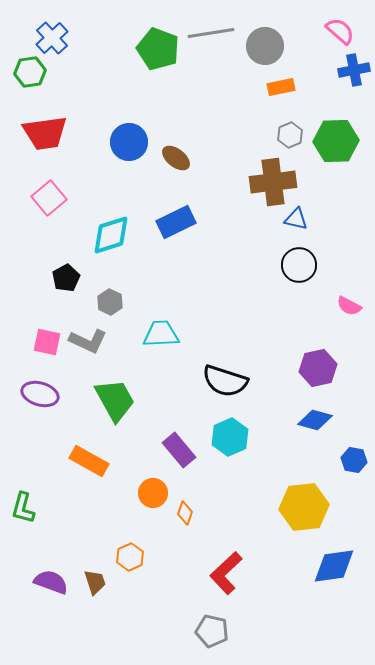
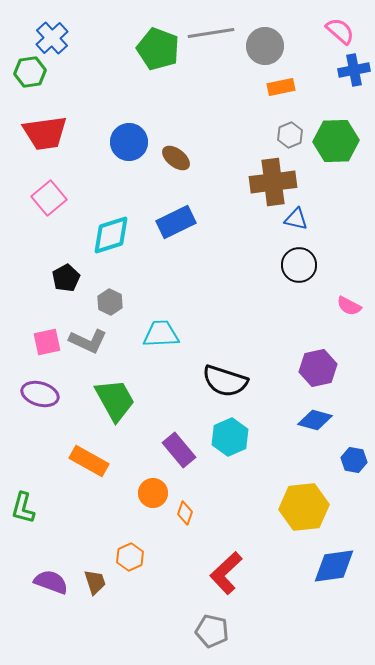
pink square at (47, 342): rotated 24 degrees counterclockwise
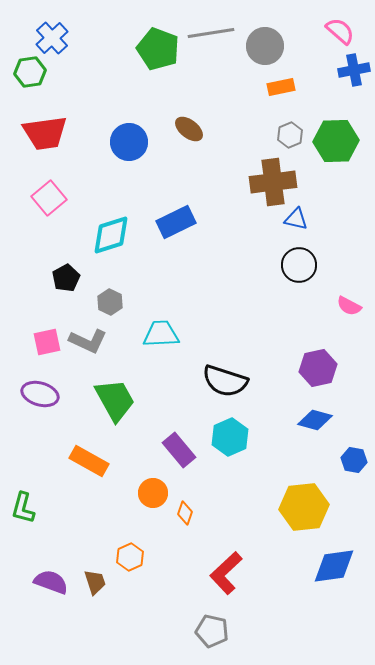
brown ellipse at (176, 158): moved 13 px right, 29 px up
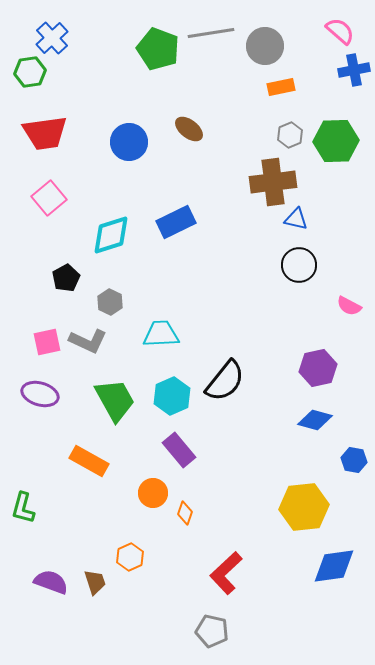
black semicircle at (225, 381): rotated 69 degrees counterclockwise
cyan hexagon at (230, 437): moved 58 px left, 41 px up
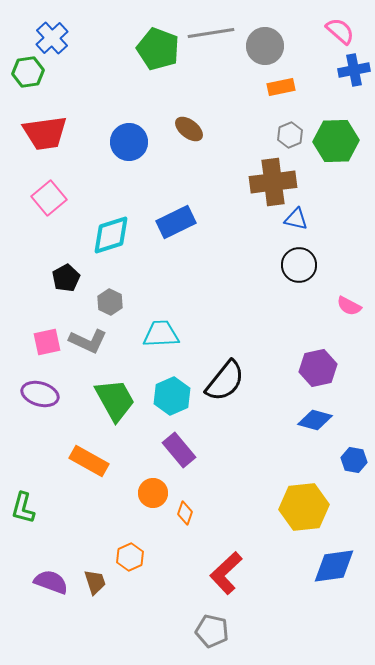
green hexagon at (30, 72): moved 2 px left
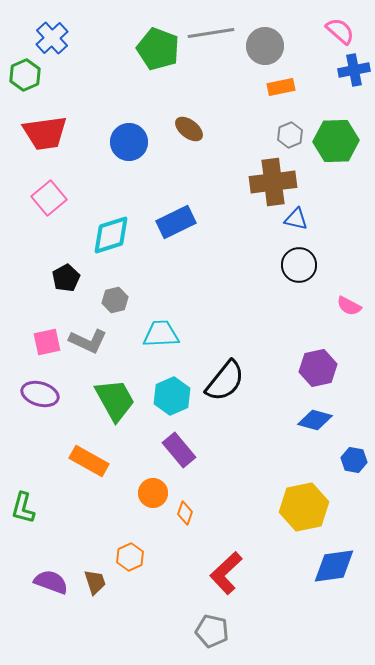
green hexagon at (28, 72): moved 3 px left, 3 px down; rotated 16 degrees counterclockwise
gray hexagon at (110, 302): moved 5 px right, 2 px up; rotated 20 degrees clockwise
yellow hexagon at (304, 507): rotated 6 degrees counterclockwise
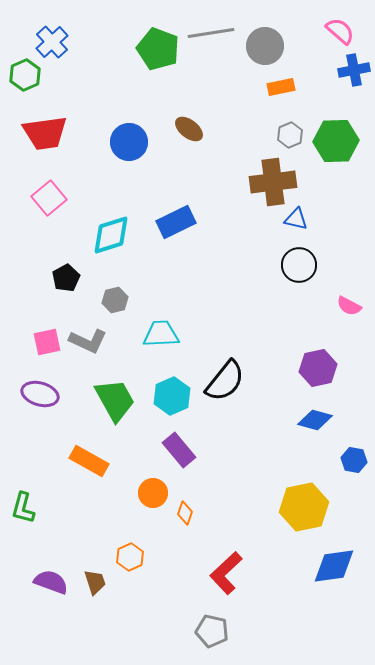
blue cross at (52, 38): moved 4 px down
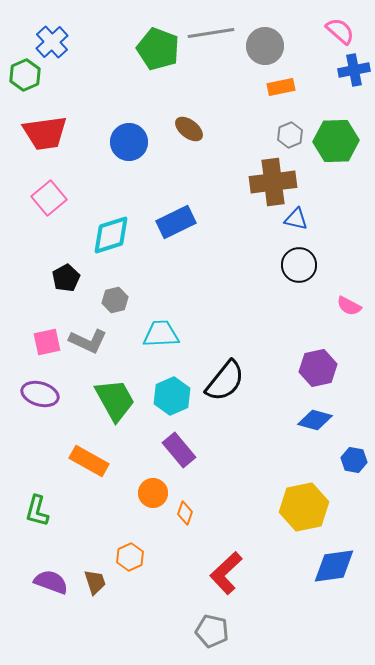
green L-shape at (23, 508): moved 14 px right, 3 px down
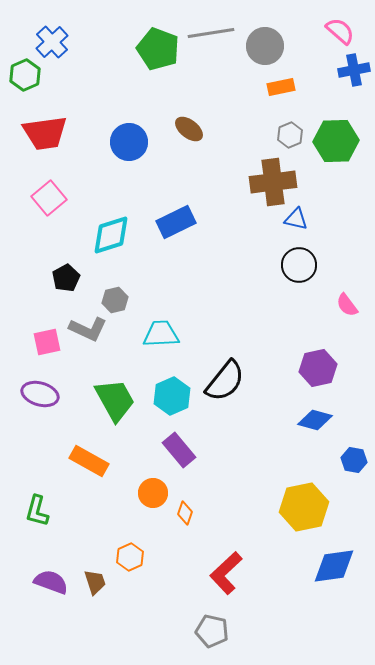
pink semicircle at (349, 306): moved 2 px left, 1 px up; rotated 25 degrees clockwise
gray L-shape at (88, 341): moved 12 px up
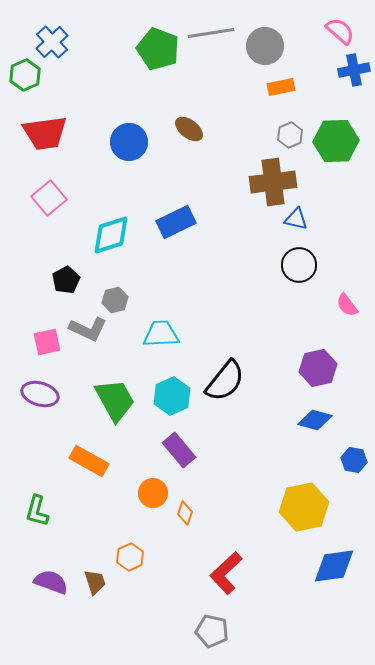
black pentagon at (66, 278): moved 2 px down
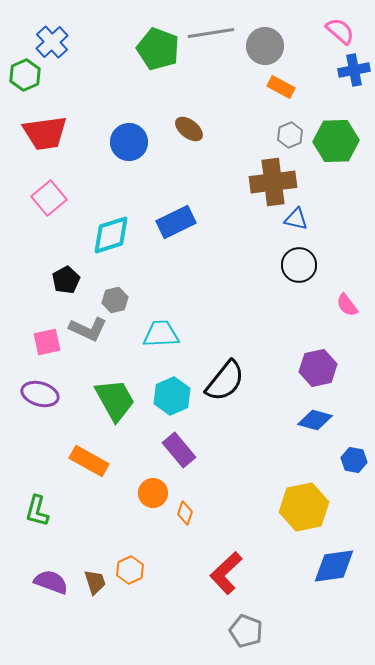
orange rectangle at (281, 87): rotated 40 degrees clockwise
orange hexagon at (130, 557): moved 13 px down
gray pentagon at (212, 631): moved 34 px right; rotated 8 degrees clockwise
